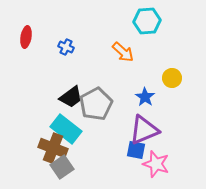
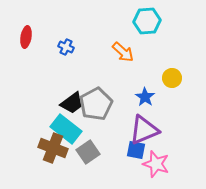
black trapezoid: moved 1 px right, 6 px down
gray square: moved 26 px right, 15 px up
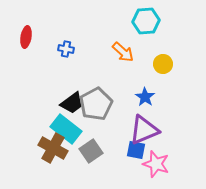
cyan hexagon: moved 1 px left
blue cross: moved 2 px down; rotated 14 degrees counterclockwise
yellow circle: moved 9 px left, 14 px up
brown cross: rotated 8 degrees clockwise
gray square: moved 3 px right, 1 px up
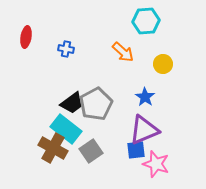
blue square: rotated 18 degrees counterclockwise
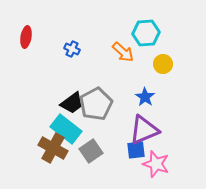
cyan hexagon: moved 12 px down
blue cross: moved 6 px right; rotated 14 degrees clockwise
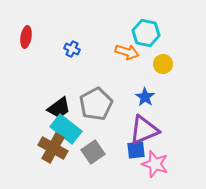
cyan hexagon: rotated 16 degrees clockwise
orange arrow: moved 4 px right; rotated 25 degrees counterclockwise
black trapezoid: moved 13 px left, 5 px down
gray square: moved 2 px right, 1 px down
pink star: moved 1 px left
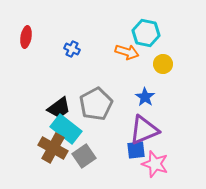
gray square: moved 9 px left, 4 px down
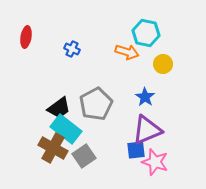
purple triangle: moved 3 px right
pink star: moved 2 px up
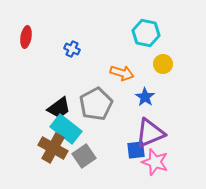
orange arrow: moved 5 px left, 21 px down
purple triangle: moved 3 px right, 3 px down
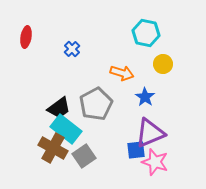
blue cross: rotated 21 degrees clockwise
